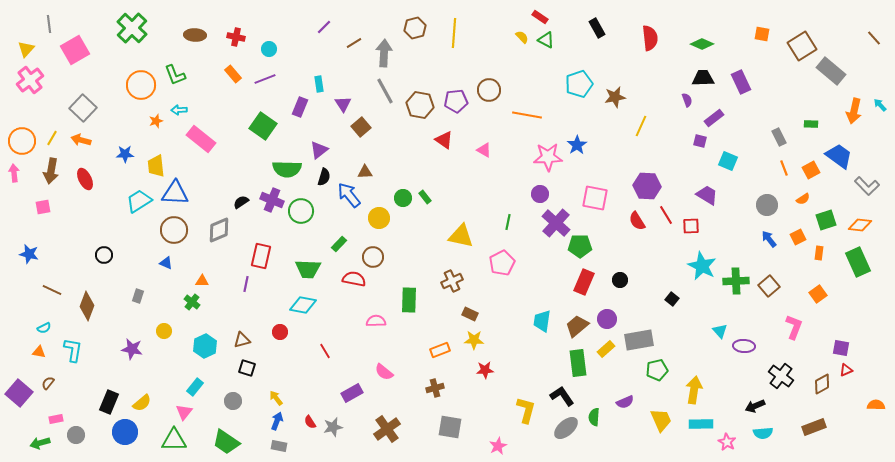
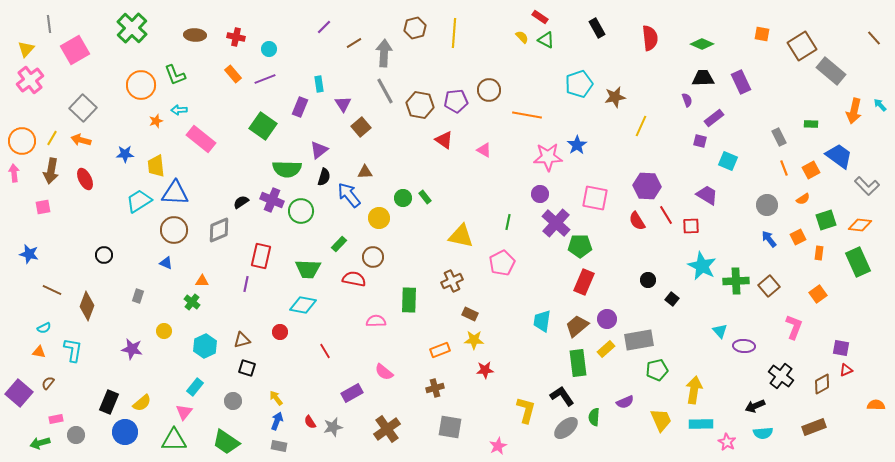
black circle at (620, 280): moved 28 px right
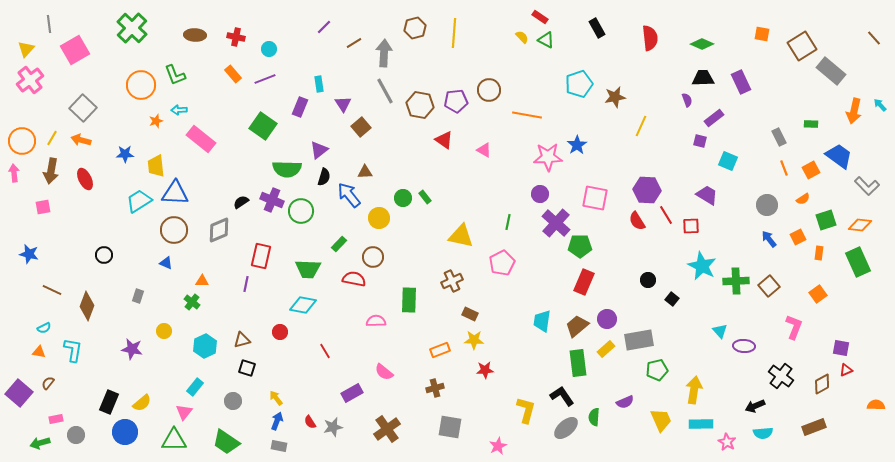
purple hexagon at (647, 186): moved 4 px down
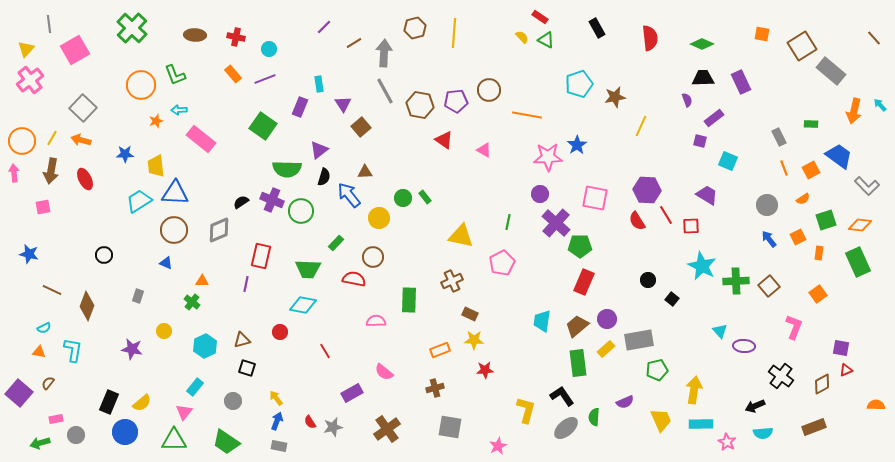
green rectangle at (339, 244): moved 3 px left, 1 px up
